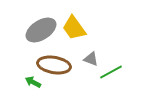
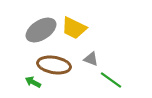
yellow trapezoid: rotated 28 degrees counterclockwise
green line: moved 8 px down; rotated 65 degrees clockwise
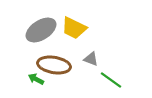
green arrow: moved 3 px right, 3 px up
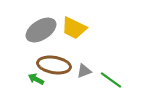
gray triangle: moved 7 px left, 12 px down; rotated 42 degrees counterclockwise
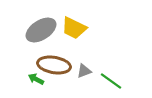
green line: moved 1 px down
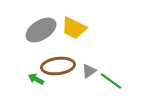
brown ellipse: moved 4 px right, 1 px down; rotated 16 degrees counterclockwise
gray triangle: moved 5 px right; rotated 14 degrees counterclockwise
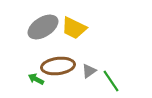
gray ellipse: moved 2 px right, 3 px up
green line: rotated 20 degrees clockwise
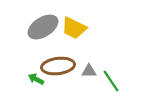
gray triangle: rotated 35 degrees clockwise
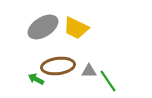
yellow trapezoid: moved 2 px right
green line: moved 3 px left
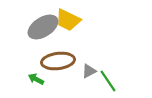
yellow trapezoid: moved 8 px left, 8 px up
brown ellipse: moved 5 px up
gray triangle: rotated 28 degrees counterclockwise
